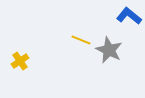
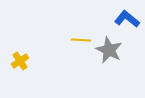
blue L-shape: moved 2 px left, 3 px down
yellow line: rotated 18 degrees counterclockwise
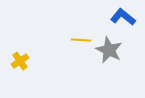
blue L-shape: moved 4 px left, 2 px up
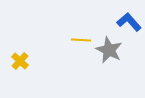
blue L-shape: moved 6 px right, 5 px down; rotated 10 degrees clockwise
yellow cross: rotated 12 degrees counterclockwise
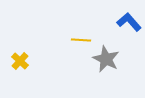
gray star: moved 3 px left, 9 px down
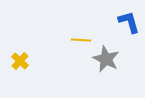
blue L-shape: rotated 25 degrees clockwise
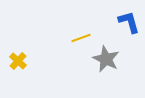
yellow line: moved 2 px up; rotated 24 degrees counterclockwise
yellow cross: moved 2 px left
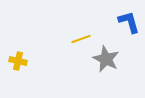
yellow line: moved 1 px down
yellow cross: rotated 30 degrees counterclockwise
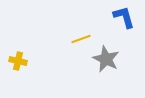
blue L-shape: moved 5 px left, 5 px up
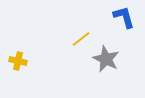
yellow line: rotated 18 degrees counterclockwise
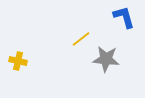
gray star: rotated 20 degrees counterclockwise
